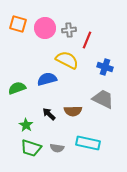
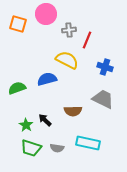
pink circle: moved 1 px right, 14 px up
black arrow: moved 4 px left, 6 px down
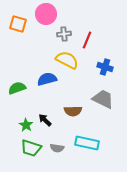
gray cross: moved 5 px left, 4 px down
cyan rectangle: moved 1 px left
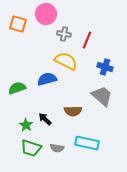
gray cross: rotated 16 degrees clockwise
yellow semicircle: moved 1 px left, 1 px down
gray trapezoid: moved 1 px left, 3 px up; rotated 15 degrees clockwise
black arrow: moved 1 px up
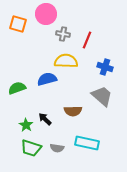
gray cross: moved 1 px left
yellow semicircle: rotated 25 degrees counterclockwise
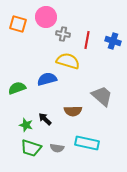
pink circle: moved 3 px down
red line: rotated 12 degrees counterclockwise
yellow semicircle: moved 2 px right; rotated 15 degrees clockwise
blue cross: moved 8 px right, 26 px up
green star: rotated 16 degrees counterclockwise
